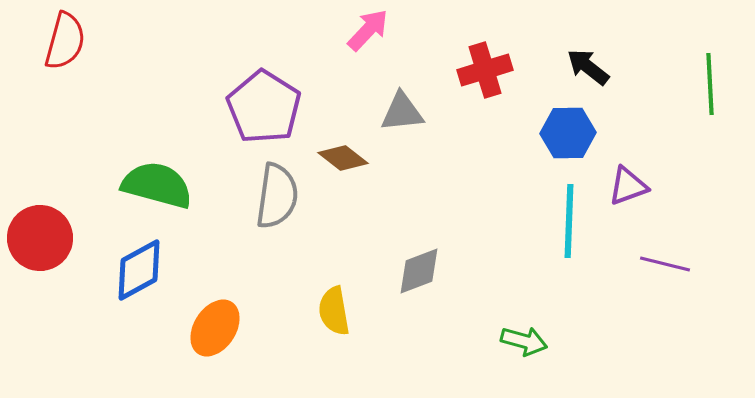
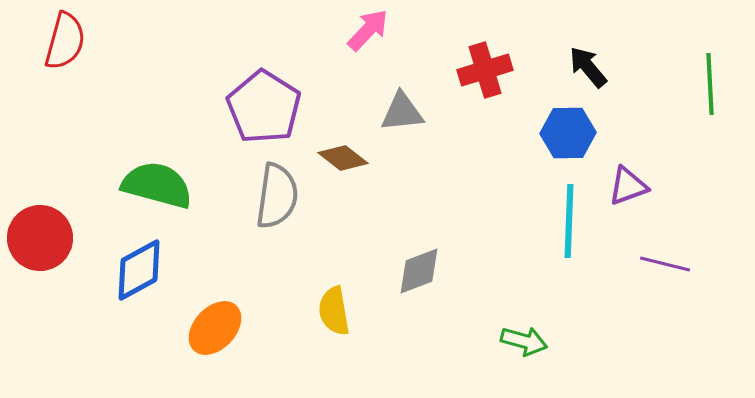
black arrow: rotated 12 degrees clockwise
orange ellipse: rotated 10 degrees clockwise
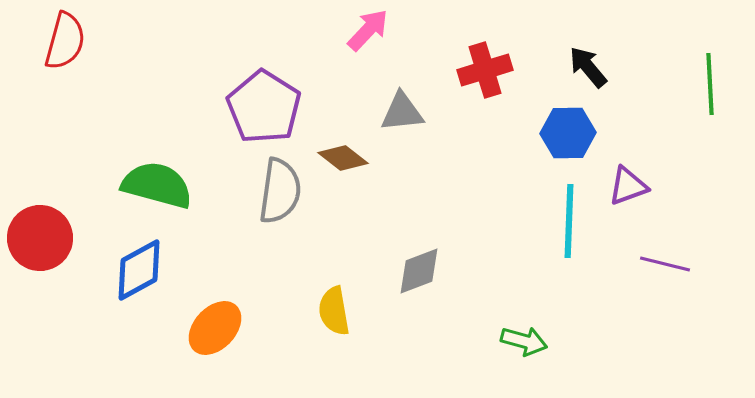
gray semicircle: moved 3 px right, 5 px up
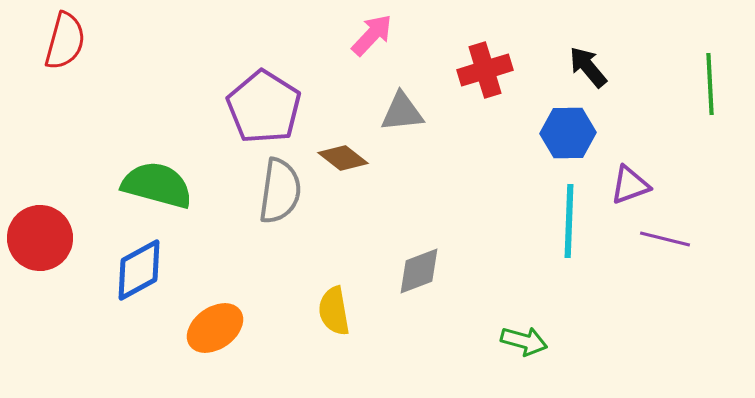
pink arrow: moved 4 px right, 5 px down
purple triangle: moved 2 px right, 1 px up
purple line: moved 25 px up
orange ellipse: rotated 12 degrees clockwise
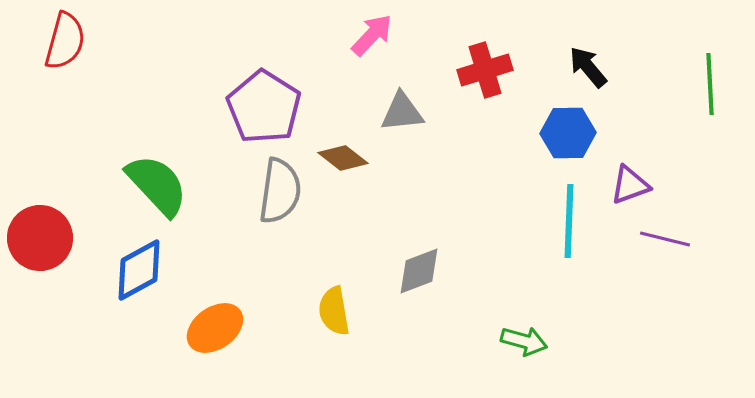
green semicircle: rotated 32 degrees clockwise
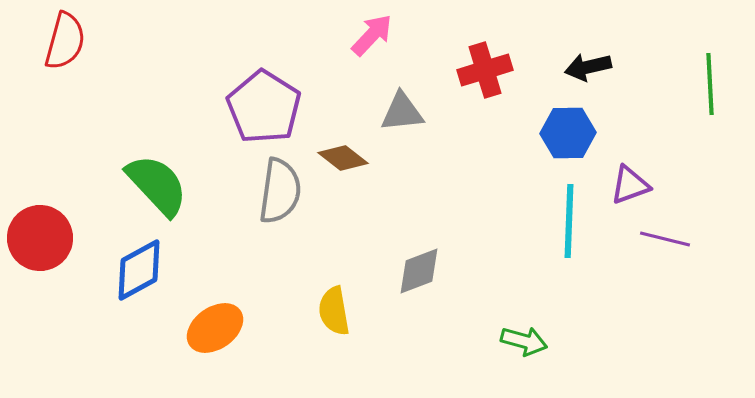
black arrow: rotated 63 degrees counterclockwise
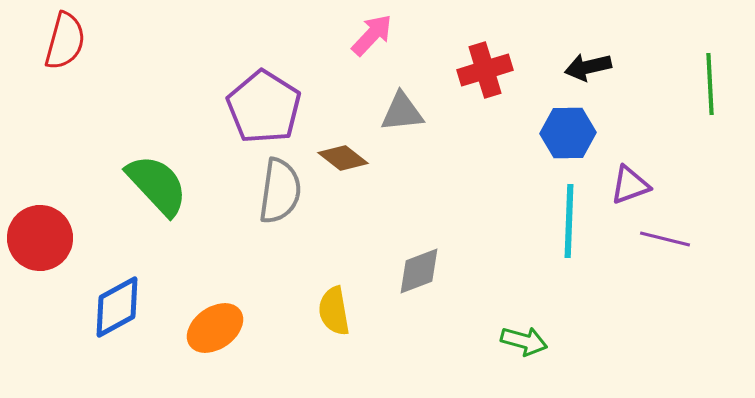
blue diamond: moved 22 px left, 37 px down
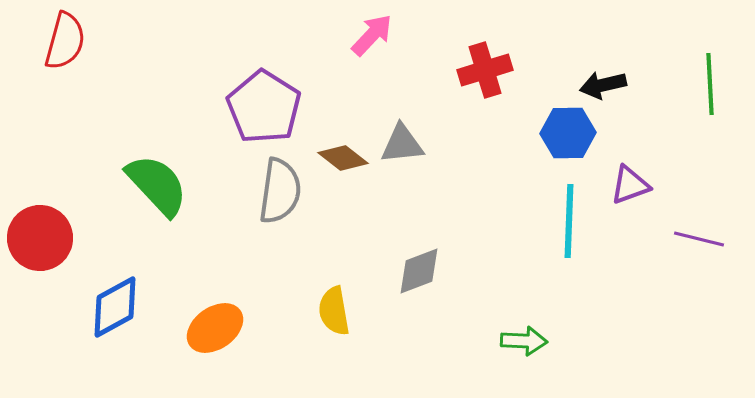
black arrow: moved 15 px right, 18 px down
gray triangle: moved 32 px down
purple line: moved 34 px right
blue diamond: moved 2 px left
green arrow: rotated 12 degrees counterclockwise
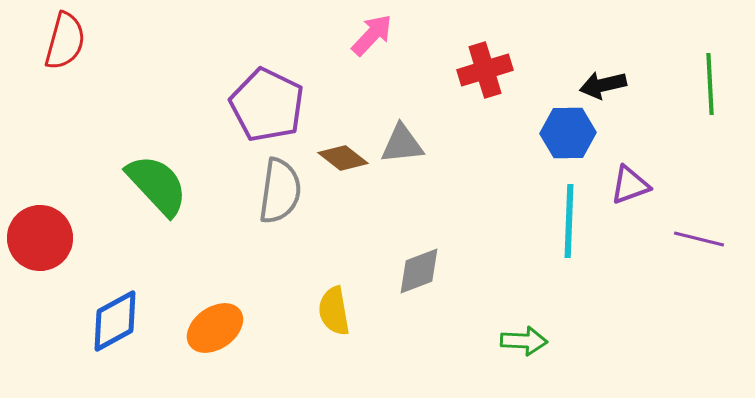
purple pentagon: moved 3 px right, 2 px up; rotated 6 degrees counterclockwise
blue diamond: moved 14 px down
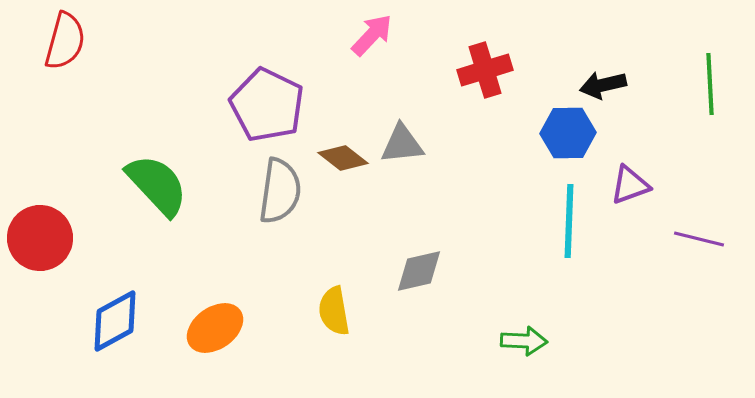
gray diamond: rotated 8 degrees clockwise
